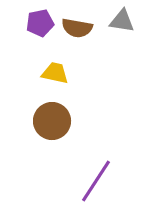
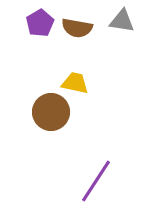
purple pentagon: rotated 20 degrees counterclockwise
yellow trapezoid: moved 20 px right, 10 px down
brown circle: moved 1 px left, 9 px up
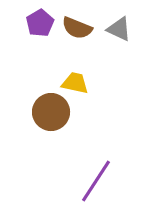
gray triangle: moved 3 px left, 8 px down; rotated 16 degrees clockwise
brown semicircle: rotated 12 degrees clockwise
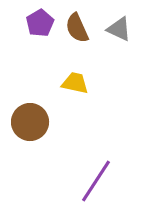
brown semicircle: rotated 44 degrees clockwise
brown circle: moved 21 px left, 10 px down
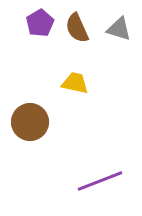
gray triangle: rotated 8 degrees counterclockwise
purple line: moved 4 px right; rotated 36 degrees clockwise
